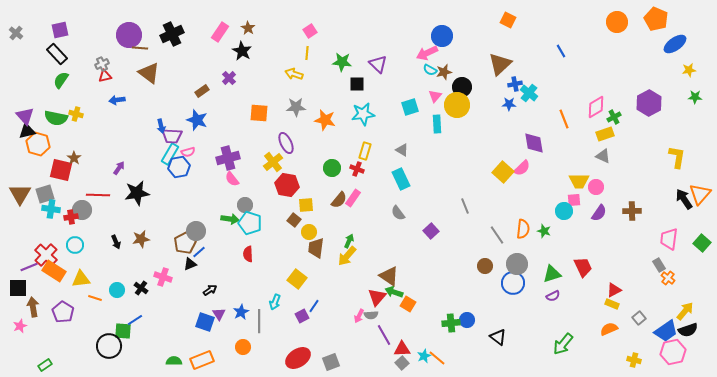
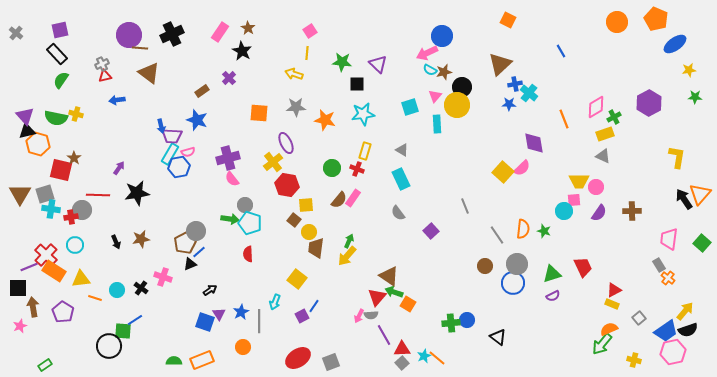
green arrow at (563, 344): moved 39 px right
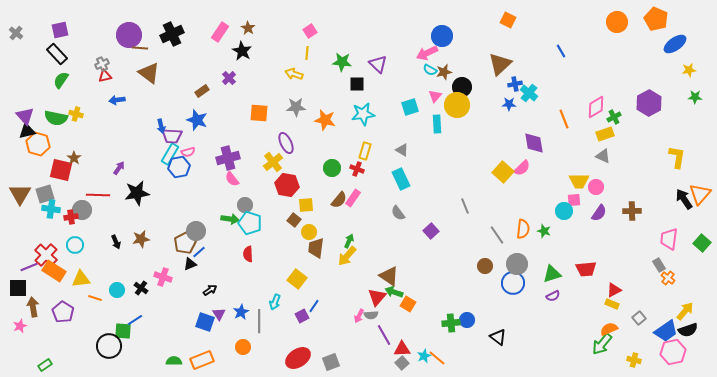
red trapezoid at (583, 267): moved 3 px right, 2 px down; rotated 110 degrees clockwise
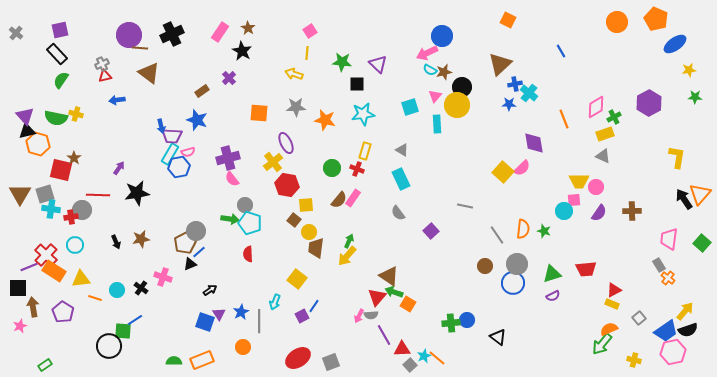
gray line at (465, 206): rotated 56 degrees counterclockwise
gray square at (402, 363): moved 8 px right, 2 px down
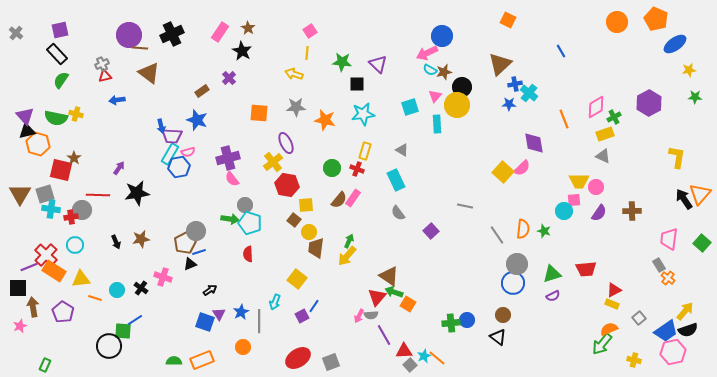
cyan rectangle at (401, 179): moved 5 px left, 1 px down
blue line at (199, 252): rotated 24 degrees clockwise
brown circle at (485, 266): moved 18 px right, 49 px down
red triangle at (402, 349): moved 2 px right, 2 px down
green rectangle at (45, 365): rotated 32 degrees counterclockwise
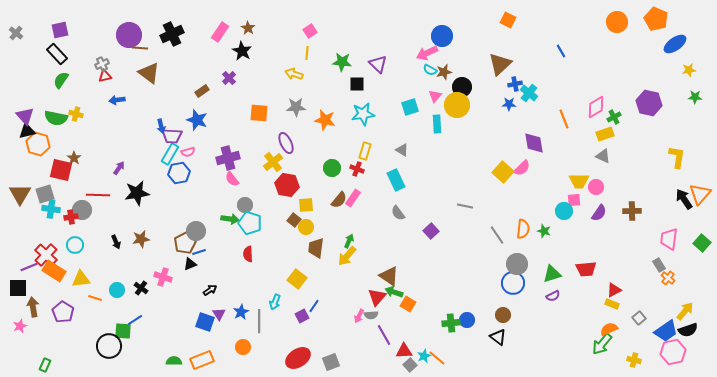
purple hexagon at (649, 103): rotated 20 degrees counterclockwise
blue hexagon at (179, 167): moved 6 px down
yellow circle at (309, 232): moved 3 px left, 5 px up
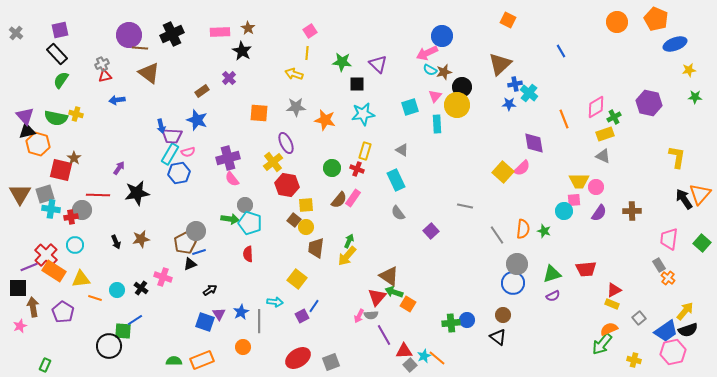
pink rectangle at (220, 32): rotated 54 degrees clockwise
blue ellipse at (675, 44): rotated 15 degrees clockwise
cyan arrow at (275, 302): rotated 105 degrees counterclockwise
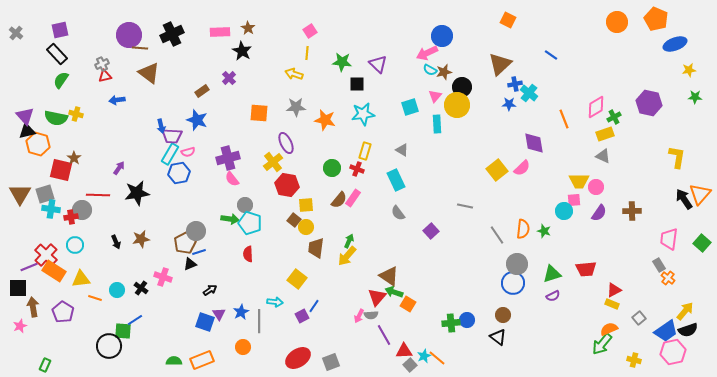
blue line at (561, 51): moved 10 px left, 4 px down; rotated 24 degrees counterclockwise
yellow square at (503, 172): moved 6 px left, 2 px up; rotated 10 degrees clockwise
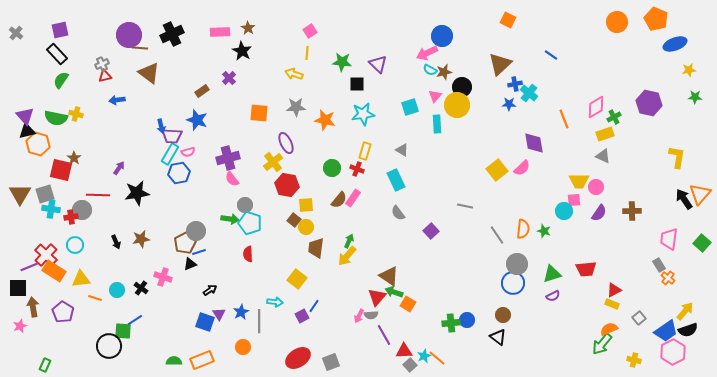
pink hexagon at (673, 352): rotated 15 degrees counterclockwise
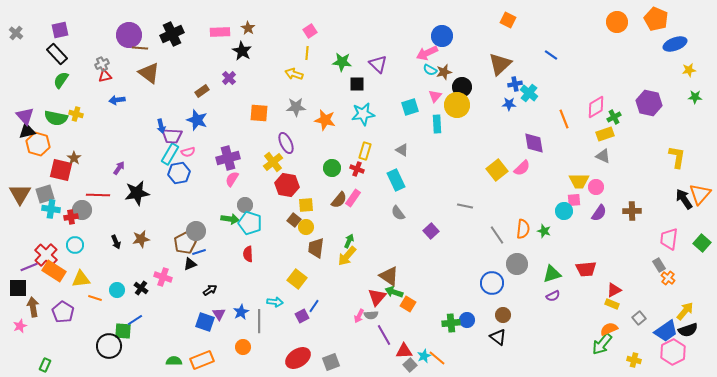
pink semicircle at (232, 179): rotated 70 degrees clockwise
blue circle at (513, 283): moved 21 px left
